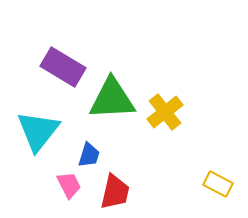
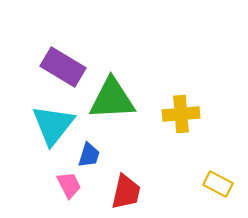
yellow cross: moved 16 px right, 2 px down; rotated 33 degrees clockwise
cyan triangle: moved 15 px right, 6 px up
red trapezoid: moved 11 px right
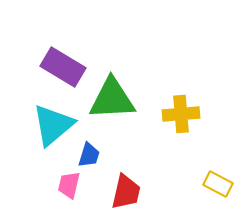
cyan triangle: rotated 12 degrees clockwise
pink trapezoid: rotated 140 degrees counterclockwise
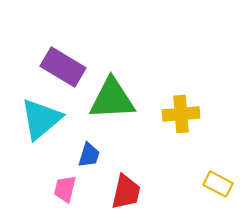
cyan triangle: moved 12 px left, 6 px up
pink trapezoid: moved 4 px left, 4 px down
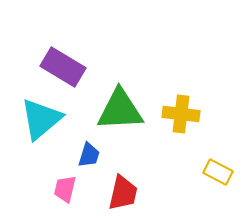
green triangle: moved 8 px right, 11 px down
yellow cross: rotated 12 degrees clockwise
yellow rectangle: moved 12 px up
red trapezoid: moved 3 px left, 1 px down
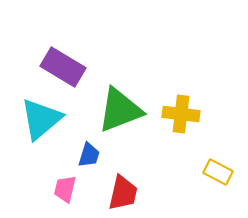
green triangle: rotated 18 degrees counterclockwise
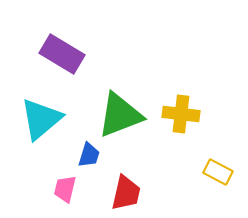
purple rectangle: moved 1 px left, 13 px up
green triangle: moved 5 px down
red trapezoid: moved 3 px right
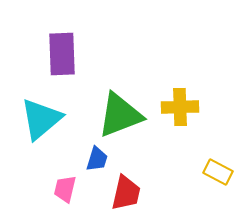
purple rectangle: rotated 57 degrees clockwise
yellow cross: moved 1 px left, 7 px up; rotated 9 degrees counterclockwise
blue trapezoid: moved 8 px right, 4 px down
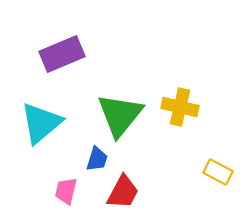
purple rectangle: rotated 69 degrees clockwise
yellow cross: rotated 15 degrees clockwise
green triangle: rotated 30 degrees counterclockwise
cyan triangle: moved 4 px down
pink trapezoid: moved 1 px right, 2 px down
red trapezoid: moved 3 px left, 1 px up; rotated 15 degrees clockwise
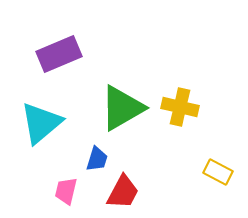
purple rectangle: moved 3 px left
green triangle: moved 2 px right, 7 px up; rotated 21 degrees clockwise
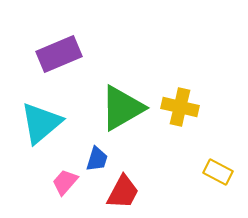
pink trapezoid: moved 1 px left, 9 px up; rotated 28 degrees clockwise
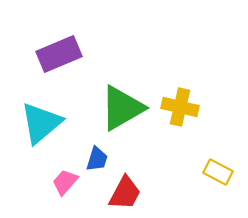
red trapezoid: moved 2 px right, 1 px down
